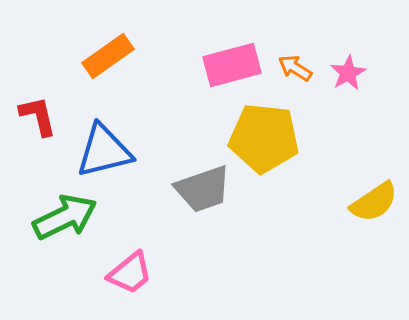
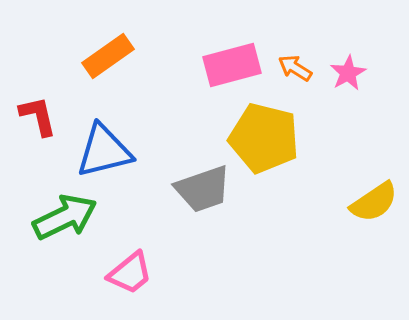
yellow pentagon: rotated 8 degrees clockwise
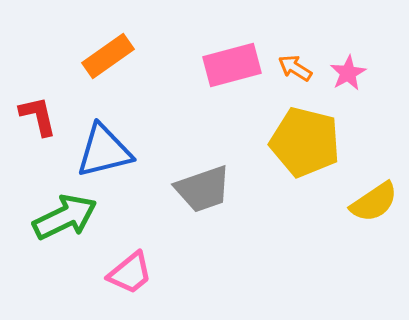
yellow pentagon: moved 41 px right, 4 px down
